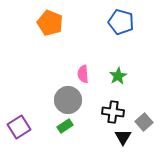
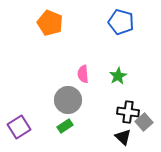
black cross: moved 15 px right
black triangle: rotated 18 degrees counterclockwise
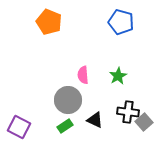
orange pentagon: moved 1 px left, 1 px up
pink semicircle: moved 1 px down
purple square: rotated 30 degrees counterclockwise
black triangle: moved 28 px left, 17 px up; rotated 18 degrees counterclockwise
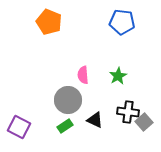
blue pentagon: moved 1 px right; rotated 10 degrees counterclockwise
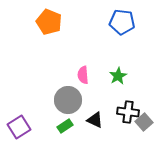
purple square: rotated 30 degrees clockwise
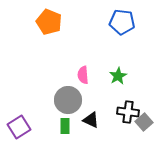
black triangle: moved 4 px left
green rectangle: rotated 56 degrees counterclockwise
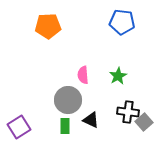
orange pentagon: moved 1 px left, 4 px down; rotated 25 degrees counterclockwise
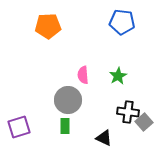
black triangle: moved 13 px right, 18 px down
purple square: rotated 15 degrees clockwise
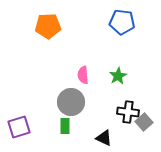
gray circle: moved 3 px right, 2 px down
